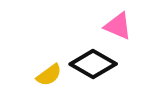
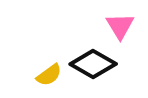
pink triangle: moved 2 px right; rotated 36 degrees clockwise
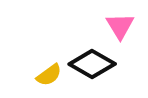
black diamond: moved 1 px left
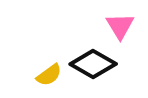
black diamond: moved 1 px right
